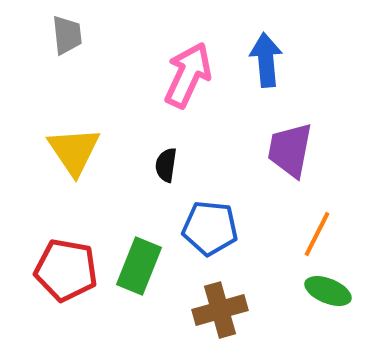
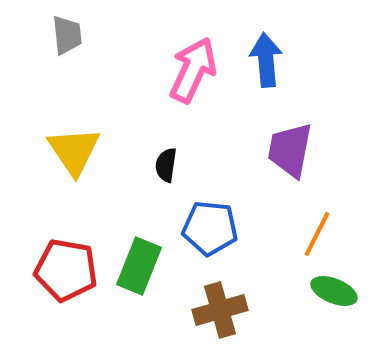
pink arrow: moved 5 px right, 5 px up
green ellipse: moved 6 px right
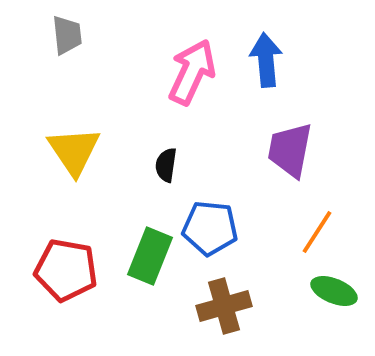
pink arrow: moved 1 px left, 2 px down
orange line: moved 2 px up; rotated 6 degrees clockwise
green rectangle: moved 11 px right, 10 px up
brown cross: moved 4 px right, 4 px up
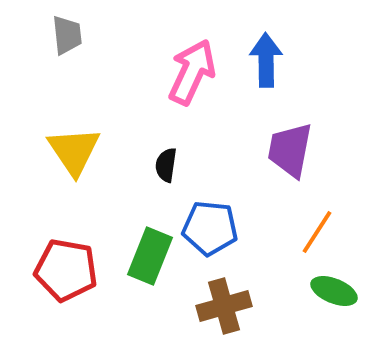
blue arrow: rotated 4 degrees clockwise
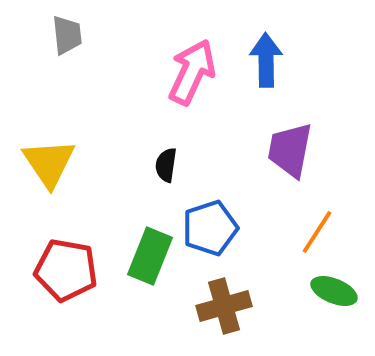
yellow triangle: moved 25 px left, 12 px down
blue pentagon: rotated 24 degrees counterclockwise
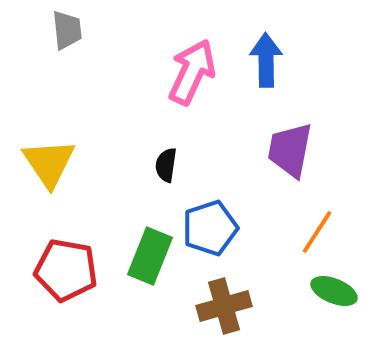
gray trapezoid: moved 5 px up
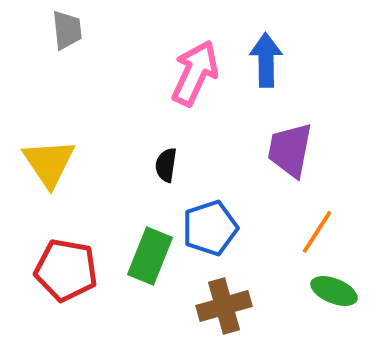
pink arrow: moved 3 px right, 1 px down
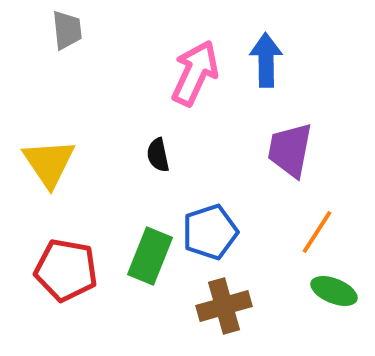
black semicircle: moved 8 px left, 10 px up; rotated 20 degrees counterclockwise
blue pentagon: moved 4 px down
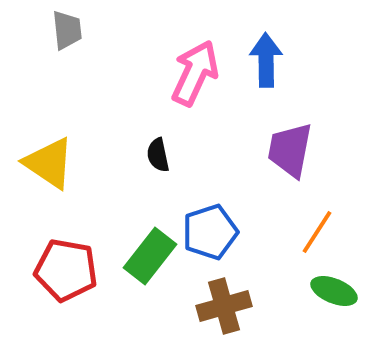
yellow triangle: rotated 22 degrees counterclockwise
green rectangle: rotated 16 degrees clockwise
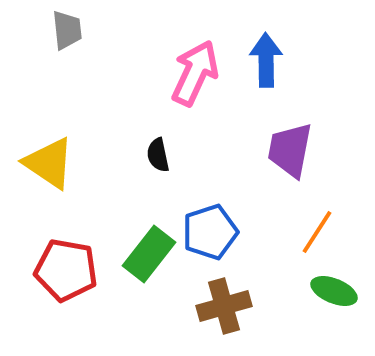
green rectangle: moved 1 px left, 2 px up
